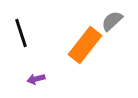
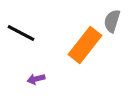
gray semicircle: rotated 30 degrees counterclockwise
black line: rotated 44 degrees counterclockwise
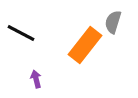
gray semicircle: moved 1 px right, 1 px down
purple arrow: rotated 90 degrees clockwise
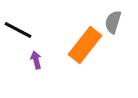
black line: moved 3 px left, 3 px up
purple arrow: moved 19 px up
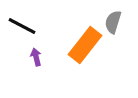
black line: moved 4 px right, 4 px up
purple arrow: moved 3 px up
